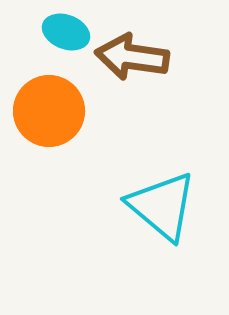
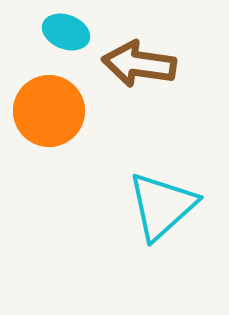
brown arrow: moved 7 px right, 7 px down
cyan triangle: rotated 38 degrees clockwise
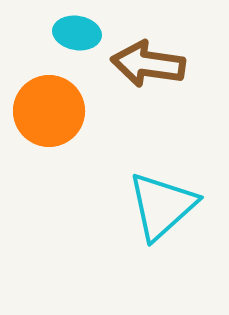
cyan ellipse: moved 11 px right, 1 px down; rotated 12 degrees counterclockwise
brown arrow: moved 9 px right
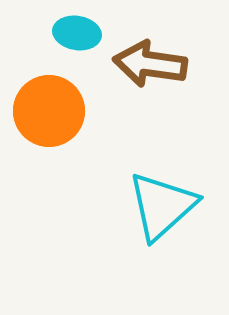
brown arrow: moved 2 px right
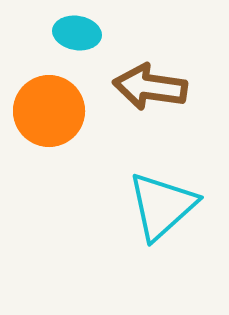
brown arrow: moved 23 px down
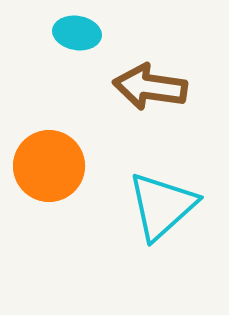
orange circle: moved 55 px down
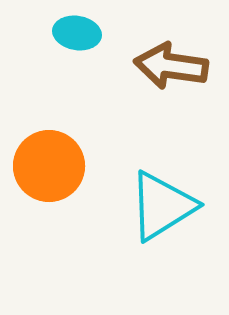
brown arrow: moved 21 px right, 21 px up
cyan triangle: rotated 10 degrees clockwise
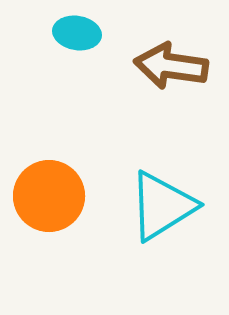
orange circle: moved 30 px down
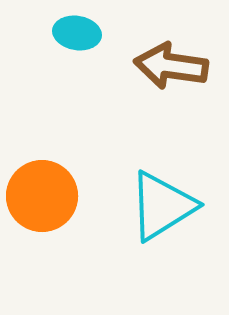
orange circle: moved 7 px left
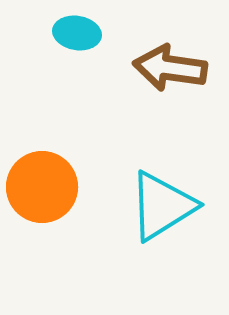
brown arrow: moved 1 px left, 2 px down
orange circle: moved 9 px up
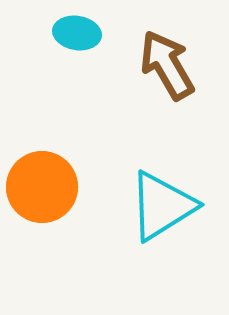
brown arrow: moved 3 px left, 3 px up; rotated 52 degrees clockwise
